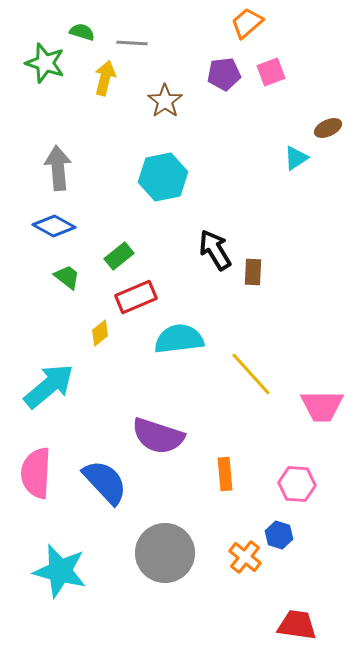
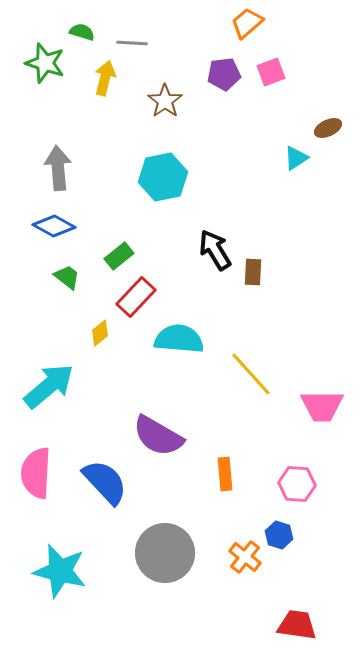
red rectangle: rotated 24 degrees counterclockwise
cyan semicircle: rotated 12 degrees clockwise
purple semicircle: rotated 12 degrees clockwise
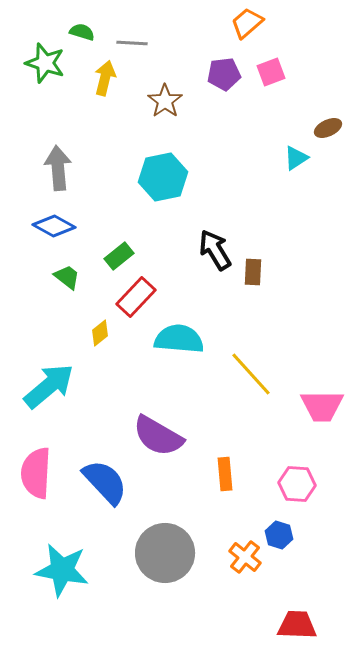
cyan star: moved 2 px right, 1 px up; rotated 4 degrees counterclockwise
red trapezoid: rotated 6 degrees counterclockwise
